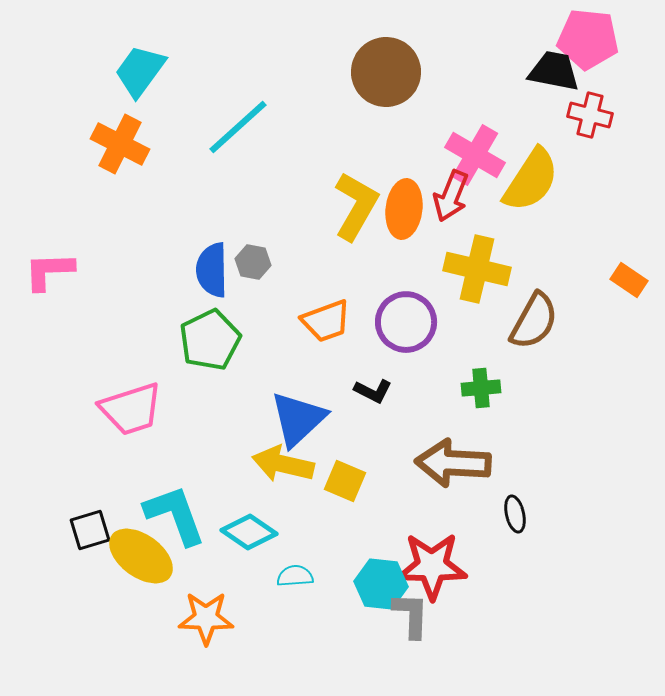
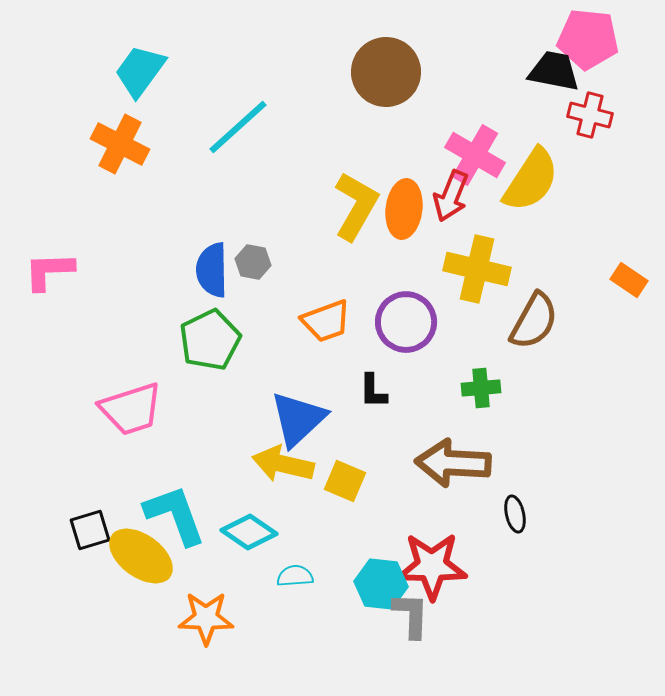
black L-shape: rotated 63 degrees clockwise
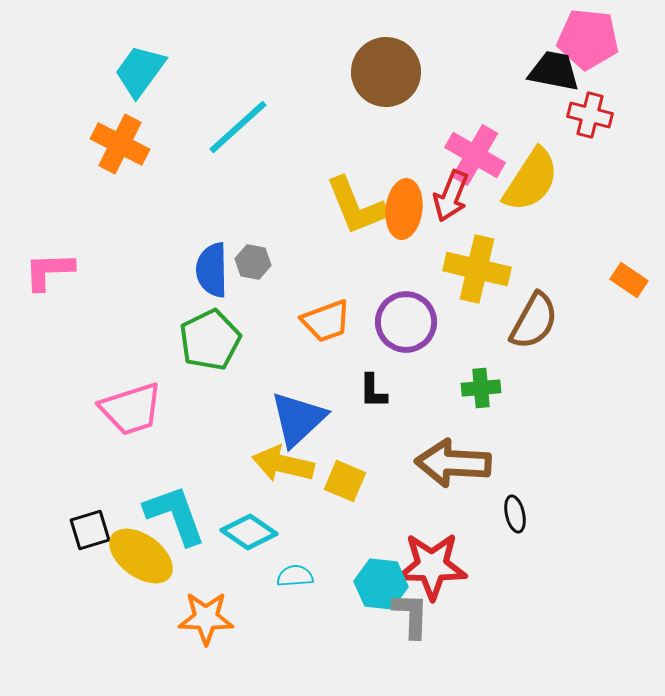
yellow L-shape: rotated 128 degrees clockwise
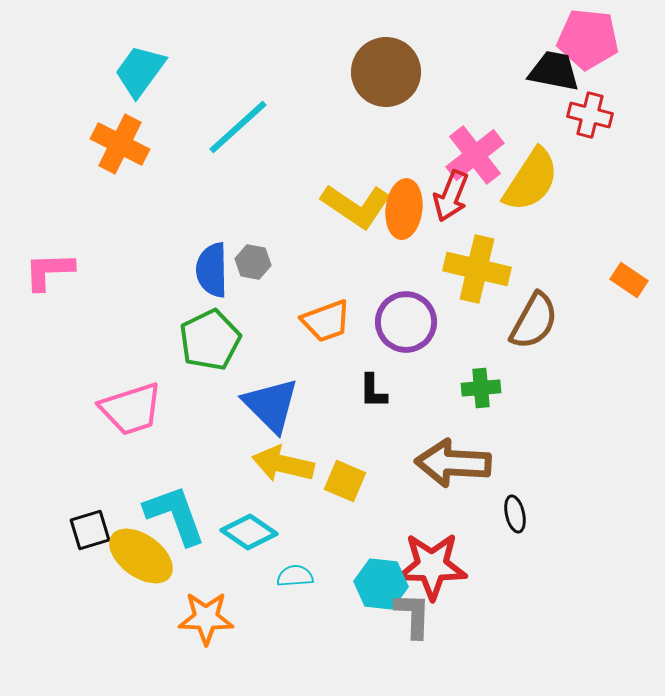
pink cross: rotated 22 degrees clockwise
yellow L-shape: rotated 34 degrees counterclockwise
blue triangle: moved 27 px left, 14 px up; rotated 32 degrees counterclockwise
gray L-shape: moved 2 px right
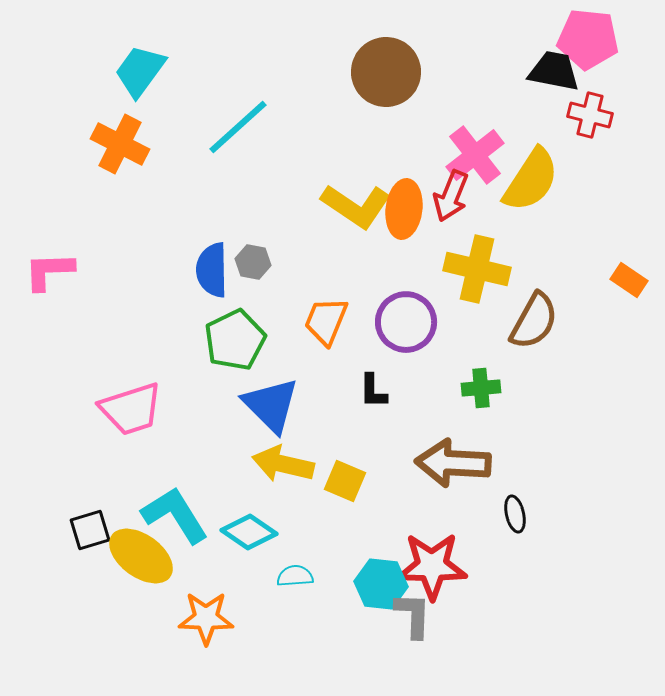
orange trapezoid: rotated 132 degrees clockwise
green pentagon: moved 25 px right
cyan L-shape: rotated 12 degrees counterclockwise
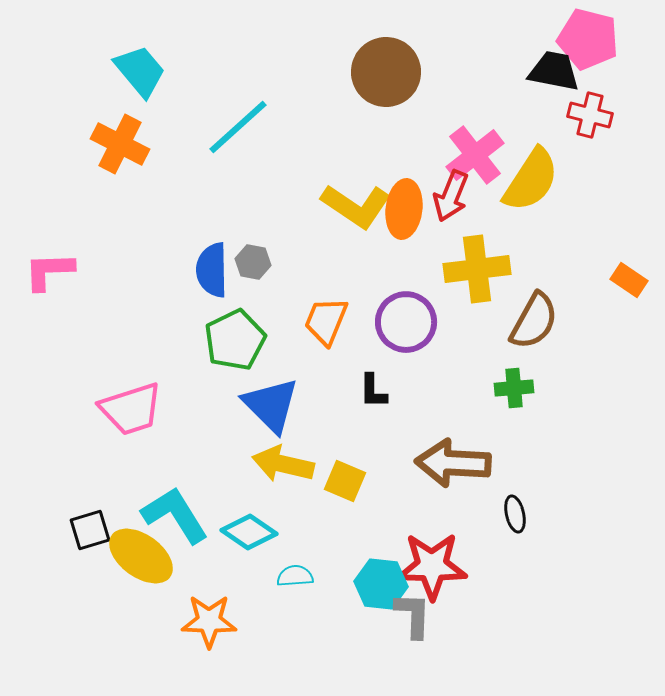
pink pentagon: rotated 8 degrees clockwise
cyan trapezoid: rotated 104 degrees clockwise
yellow cross: rotated 20 degrees counterclockwise
green cross: moved 33 px right
orange star: moved 3 px right, 3 px down
